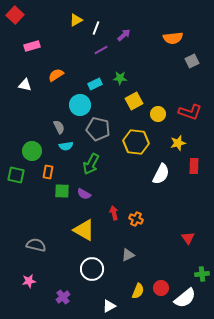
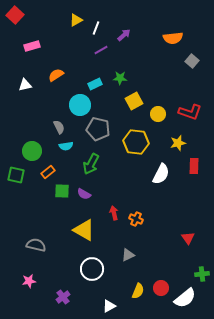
gray square at (192, 61): rotated 24 degrees counterclockwise
white triangle at (25, 85): rotated 24 degrees counterclockwise
orange rectangle at (48, 172): rotated 40 degrees clockwise
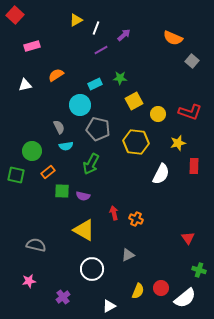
orange semicircle at (173, 38): rotated 30 degrees clockwise
purple semicircle at (84, 194): moved 1 px left, 2 px down; rotated 16 degrees counterclockwise
green cross at (202, 274): moved 3 px left, 4 px up; rotated 24 degrees clockwise
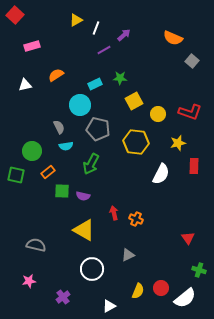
purple line at (101, 50): moved 3 px right
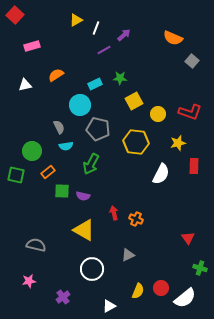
green cross at (199, 270): moved 1 px right, 2 px up
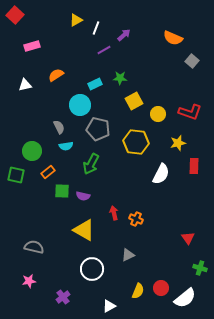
gray semicircle at (36, 245): moved 2 px left, 2 px down
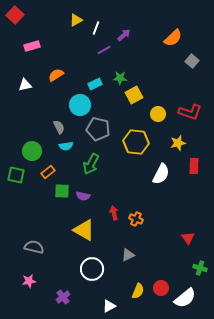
orange semicircle at (173, 38): rotated 66 degrees counterclockwise
yellow square at (134, 101): moved 6 px up
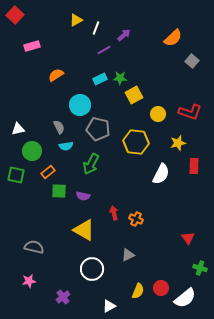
cyan rectangle at (95, 84): moved 5 px right, 5 px up
white triangle at (25, 85): moved 7 px left, 44 px down
green square at (62, 191): moved 3 px left
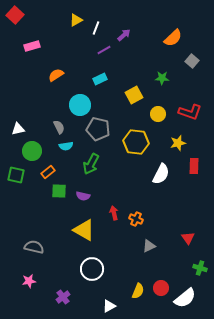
green star at (120, 78): moved 42 px right
gray triangle at (128, 255): moved 21 px right, 9 px up
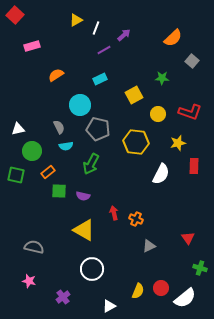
pink star at (29, 281): rotated 24 degrees clockwise
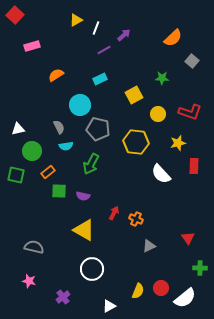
white semicircle at (161, 174): rotated 110 degrees clockwise
red arrow at (114, 213): rotated 40 degrees clockwise
green cross at (200, 268): rotated 16 degrees counterclockwise
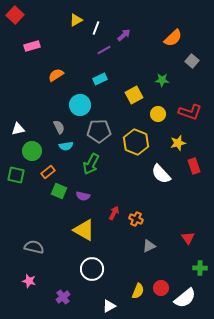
green star at (162, 78): moved 2 px down
gray pentagon at (98, 129): moved 1 px right, 2 px down; rotated 15 degrees counterclockwise
yellow hexagon at (136, 142): rotated 15 degrees clockwise
red rectangle at (194, 166): rotated 21 degrees counterclockwise
green square at (59, 191): rotated 21 degrees clockwise
